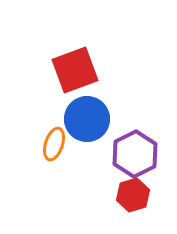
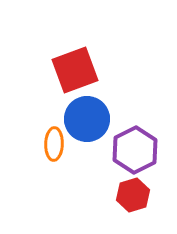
orange ellipse: rotated 16 degrees counterclockwise
purple hexagon: moved 4 px up
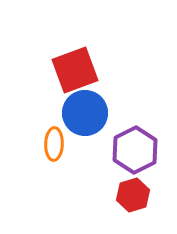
blue circle: moved 2 px left, 6 px up
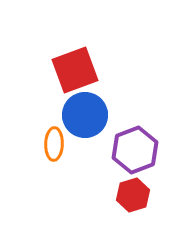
blue circle: moved 2 px down
purple hexagon: rotated 6 degrees clockwise
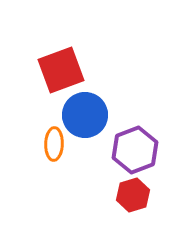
red square: moved 14 px left
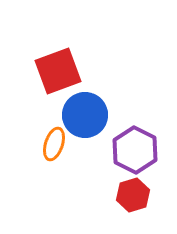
red square: moved 3 px left, 1 px down
orange ellipse: rotated 16 degrees clockwise
purple hexagon: rotated 12 degrees counterclockwise
